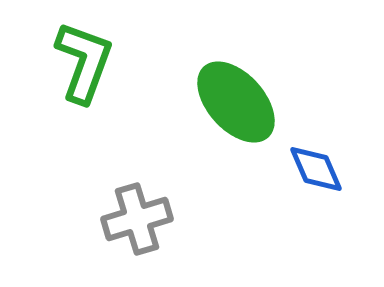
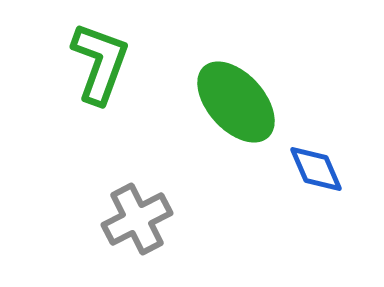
green L-shape: moved 16 px right, 1 px down
gray cross: rotated 10 degrees counterclockwise
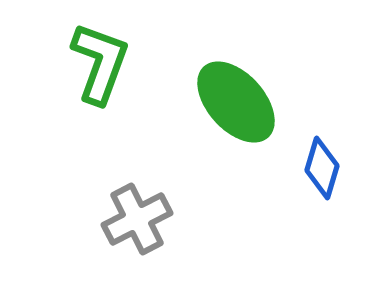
blue diamond: moved 6 px right, 1 px up; rotated 40 degrees clockwise
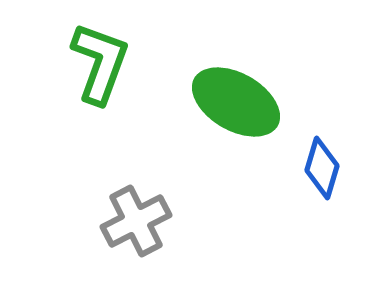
green ellipse: rotated 18 degrees counterclockwise
gray cross: moved 1 px left, 2 px down
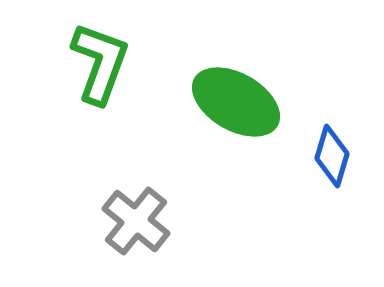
blue diamond: moved 10 px right, 12 px up
gray cross: rotated 24 degrees counterclockwise
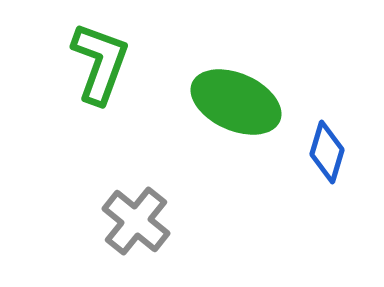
green ellipse: rotated 6 degrees counterclockwise
blue diamond: moved 5 px left, 4 px up
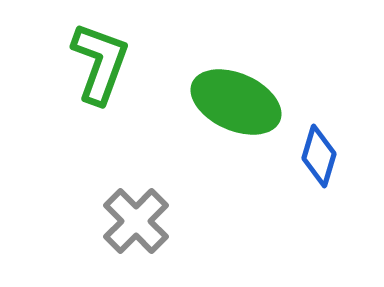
blue diamond: moved 8 px left, 4 px down
gray cross: rotated 6 degrees clockwise
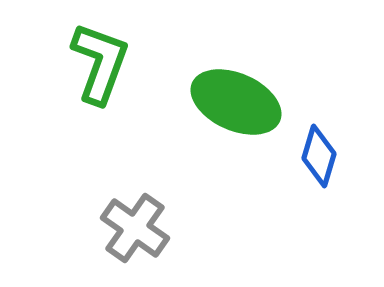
gray cross: moved 1 px left, 7 px down; rotated 10 degrees counterclockwise
